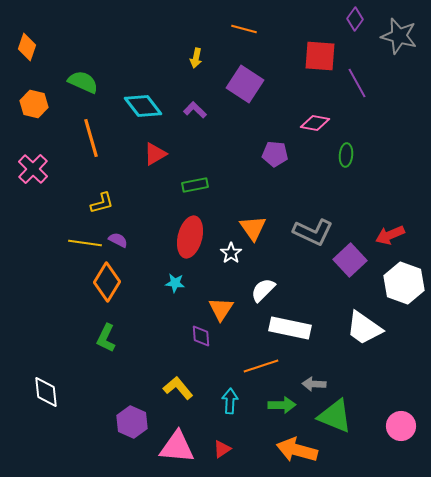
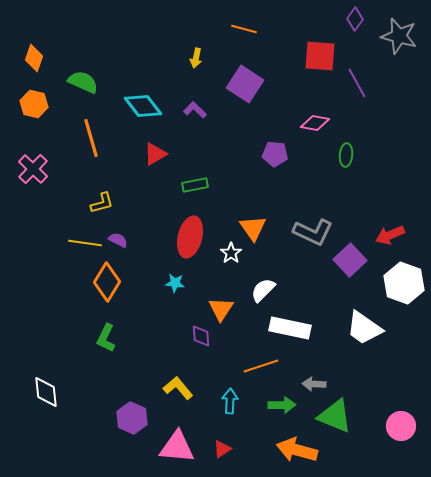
orange diamond at (27, 47): moved 7 px right, 11 px down
purple hexagon at (132, 422): moved 4 px up
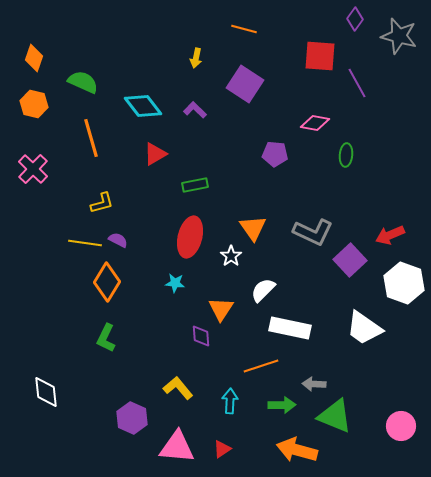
white star at (231, 253): moved 3 px down
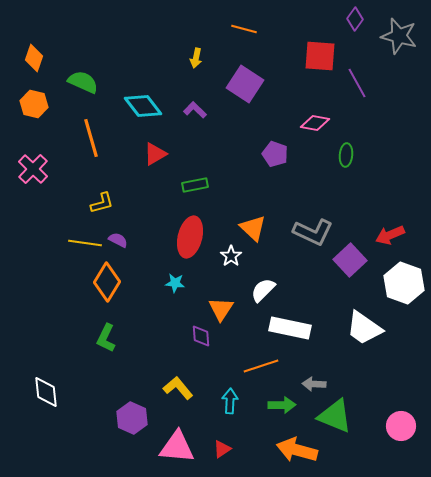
purple pentagon at (275, 154): rotated 15 degrees clockwise
orange triangle at (253, 228): rotated 12 degrees counterclockwise
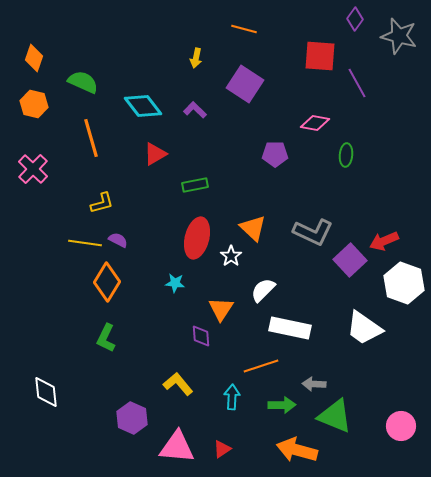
purple pentagon at (275, 154): rotated 20 degrees counterclockwise
red arrow at (390, 235): moved 6 px left, 6 px down
red ellipse at (190, 237): moved 7 px right, 1 px down
yellow L-shape at (178, 388): moved 4 px up
cyan arrow at (230, 401): moved 2 px right, 4 px up
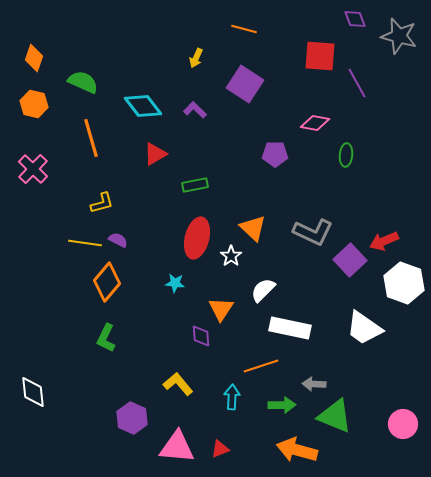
purple diamond at (355, 19): rotated 55 degrees counterclockwise
yellow arrow at (196, 58): rotated 12 degrees clockwise
orange diamond at (107, 282): rotated 9 degrees clockwise
white diamond at (46, 392): moved 13 px left
pink circle at (401, 426): moved 2 px right, 2 px up
red triangle at (222, 449): moved 2 px left; rotated 12 degrees clockwise
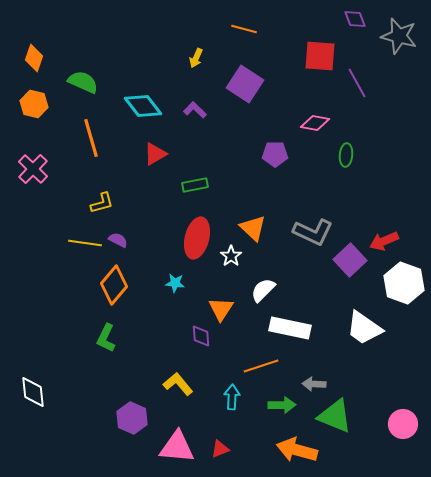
orange diamond at (107, 282): moved 7 px right, 3 px down
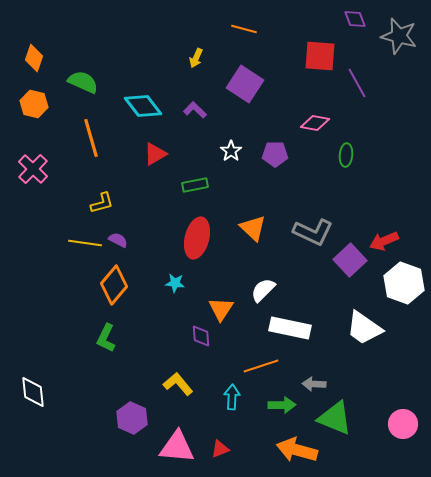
white star at (231, 256): moved 105 px up
green triangle at (335, 416): moved 2 px down
